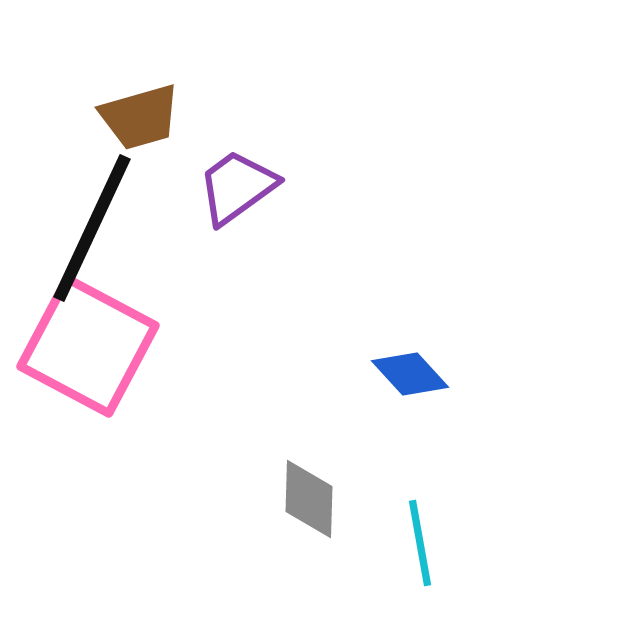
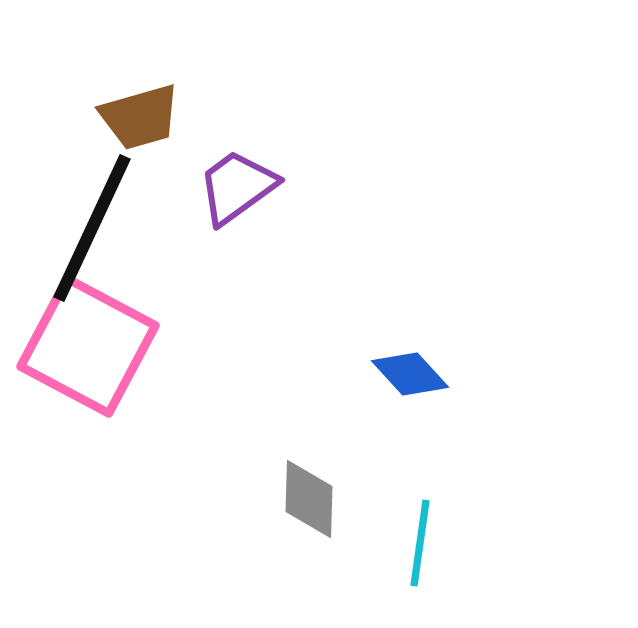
cyan line: rotated 18 degrees clockwise
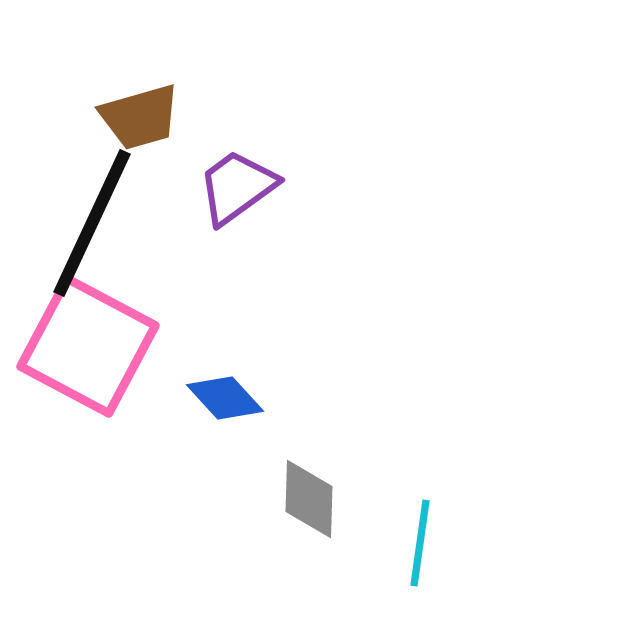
black line: moved 5 px up
blue diamond: moved 185 px left, 24 px down
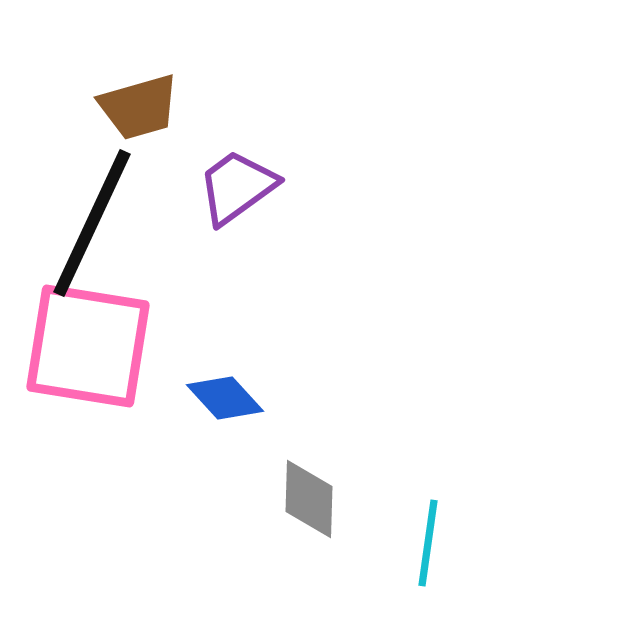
brown trapezoid: moved 1 px left, 10 px up
pink square: rotated 19 degrees counterclockwise
cyan line: moved 8 px right
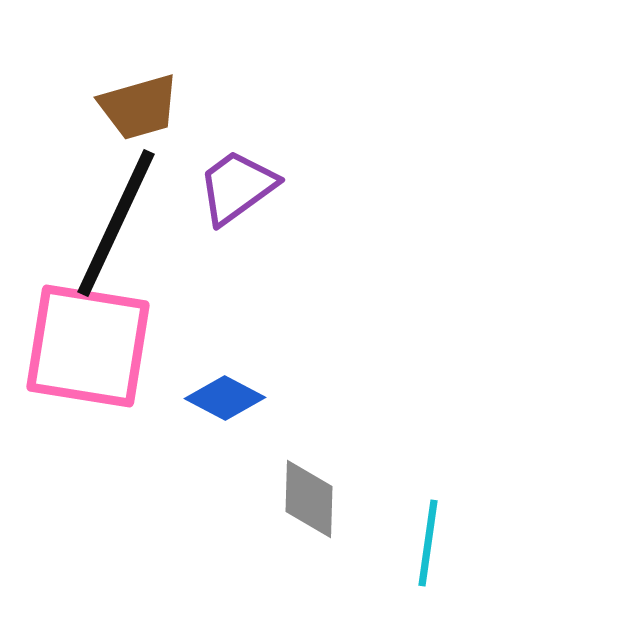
black line: moved 24 px right
blue diamond: rotated 20 degrees counterclockwise
